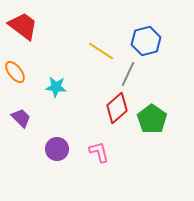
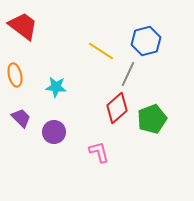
orange ellipse: moved 3 px down; rotated 25 degrees clockwise
green pentagon: rotated 16 degrees clockwise
purple circle: moved 3 px left, 17 px up
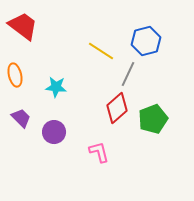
green pentagon: moved 1 px right
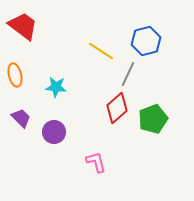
pink L-shape: moved 3 px left, 10 px down
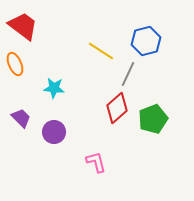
orange ellipse: moved 11 px up; rotated 10 degrees counterclockwise
cyan star: moved 2 px left, 1 px down
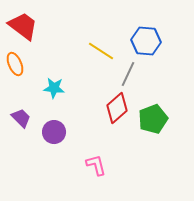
blue hexagon: rotated 20 degrees clockwise
pink L-shape: moved 3 px down
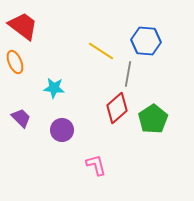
orange ellipse: moved 2 px up
gray line: rotated 15 degrees counterclockwise
green pentagon: rotated 12 degrees counterclockwise
purple circle: moved 8 px right, 2 px up
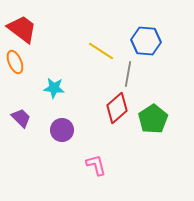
red trapezoid: moved 1 px left, 3 px down
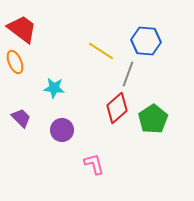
gray line: rotated 10 degrees clockwise
pink L-shape: moved 2 px left, 1 px up
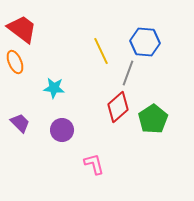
blue hexagon: moved 1 px left, 1 px down
yellow line: rotated 32 degrees clockwise
gray line: moved 1 px up
red diamond: moved 1 px right, 1 px up
purple trapezoid: moved 1 px left, 5 px down
